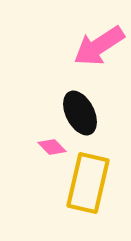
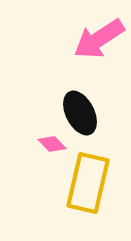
pink arrow: moved 7 px up
pink diamond: moved 3 px up
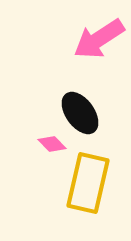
black ellipse: rotated 9 degrees counterclockwise
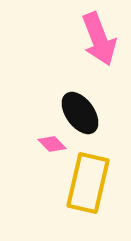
pink arrow: rotated 78 degrees counterclockwise
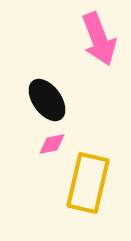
black ellipse: moved 33 px left, 13 px up
pink diamond: rotated 56 degrees counterclockwise
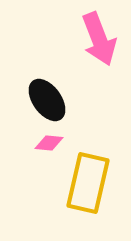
pink diamond: moved 3 px left, 1 px up; rotated 16 degrees clockwise
